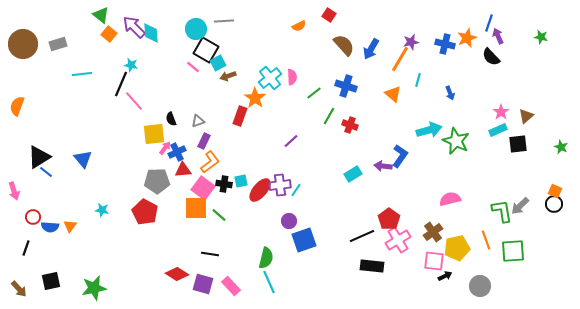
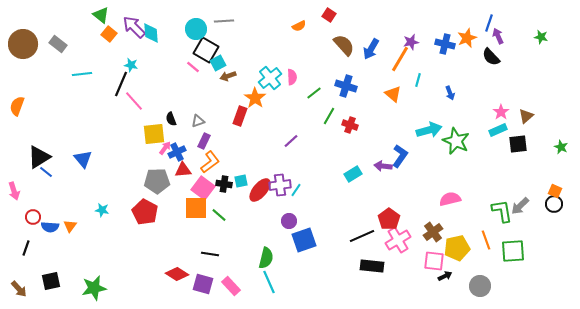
gray rectangle at (58, 44): rotated 54 degrees clockwise
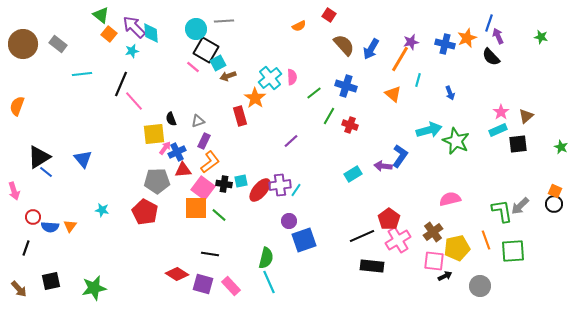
cyan star at (131, 65): moved 1 px right, 14 px up; rotated 24 degrees counterclockwise
red rectangle at (240, 116): rotated 36 degrees counterclockwise
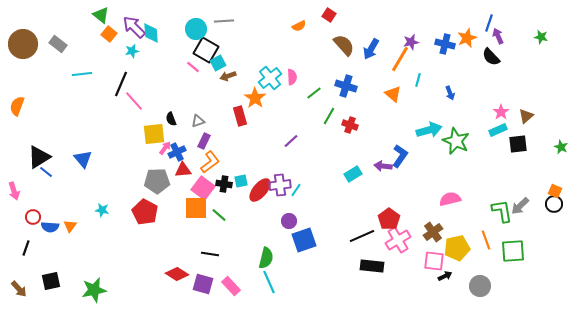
green star at (94, 288): moved 2 px down
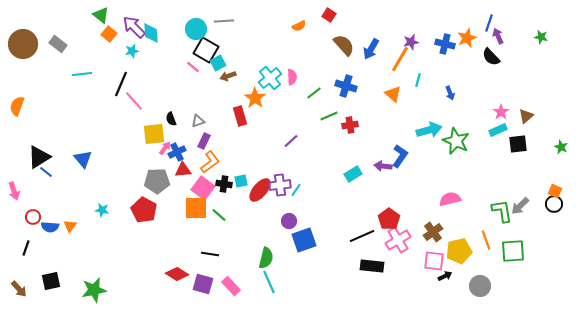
green line at (329, 116): rotated 36 degrees clockwise
red cross at (350, 125): rotated 28 degrees counterclockwise
red pentagon at (145, 212): moved 1 px left, 2 px up
yellow pentagon at (457, 248): moved 2 px right, 3 px down
